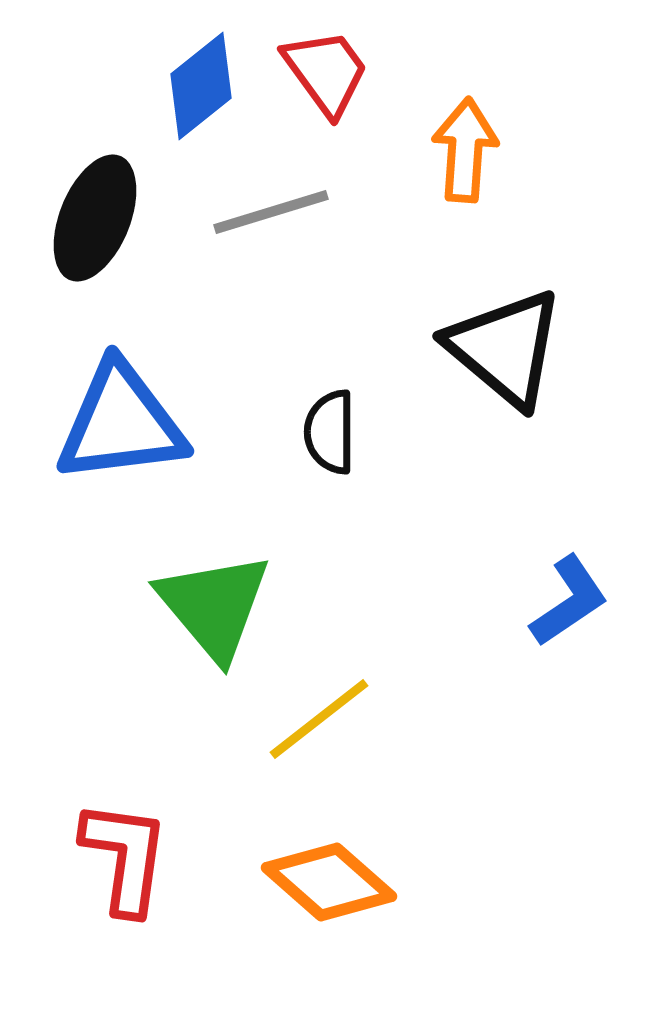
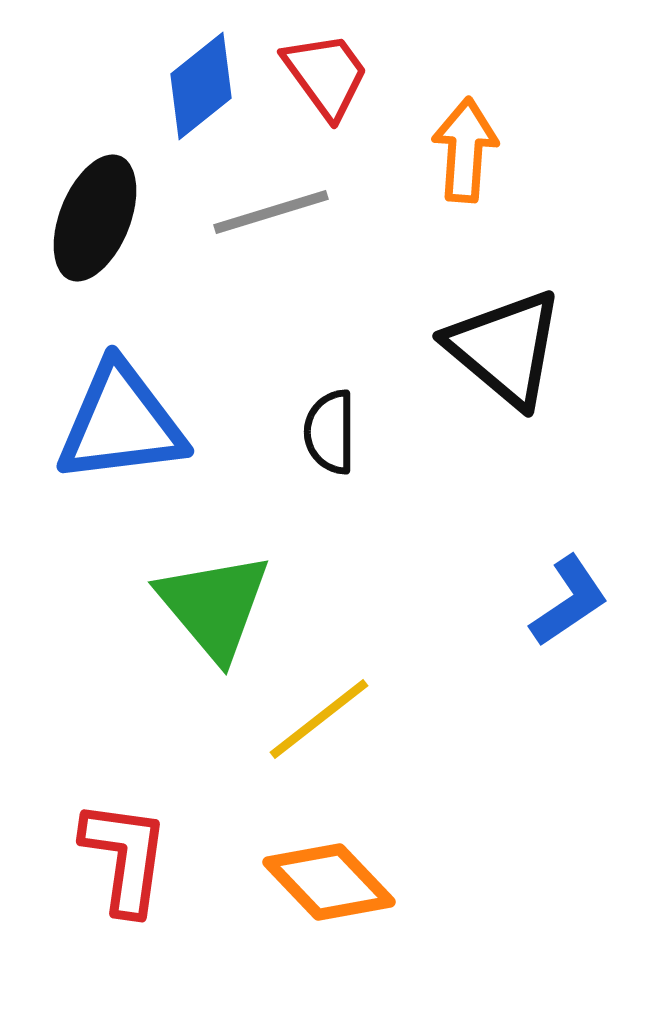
red trapezoid: moved 3 px down
orange diamond: rotated 5 degrees clockwise
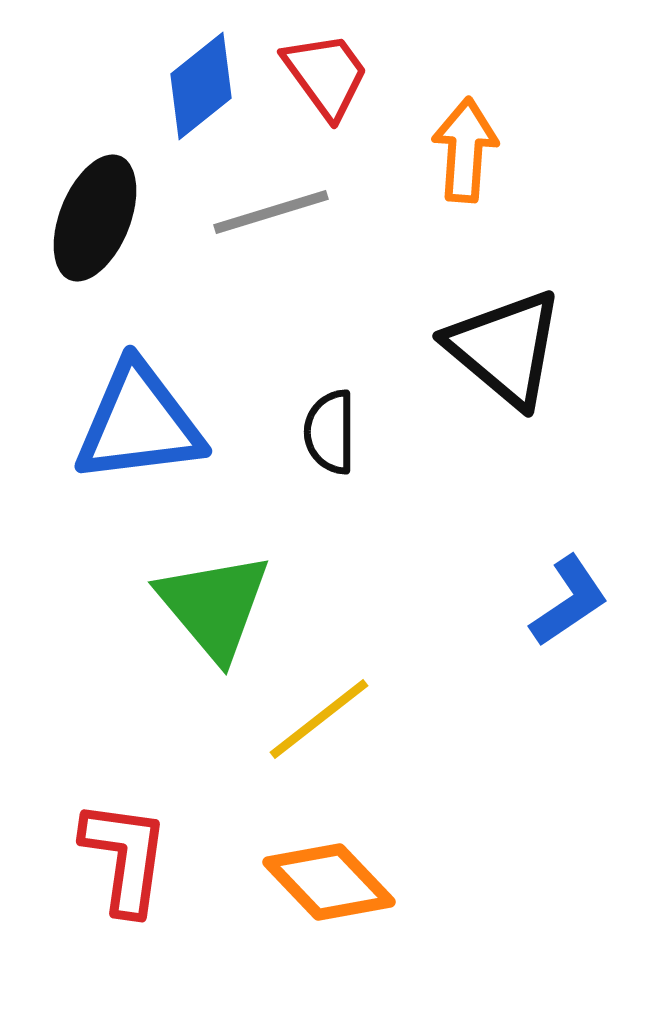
blue triangle: moved 18 px right
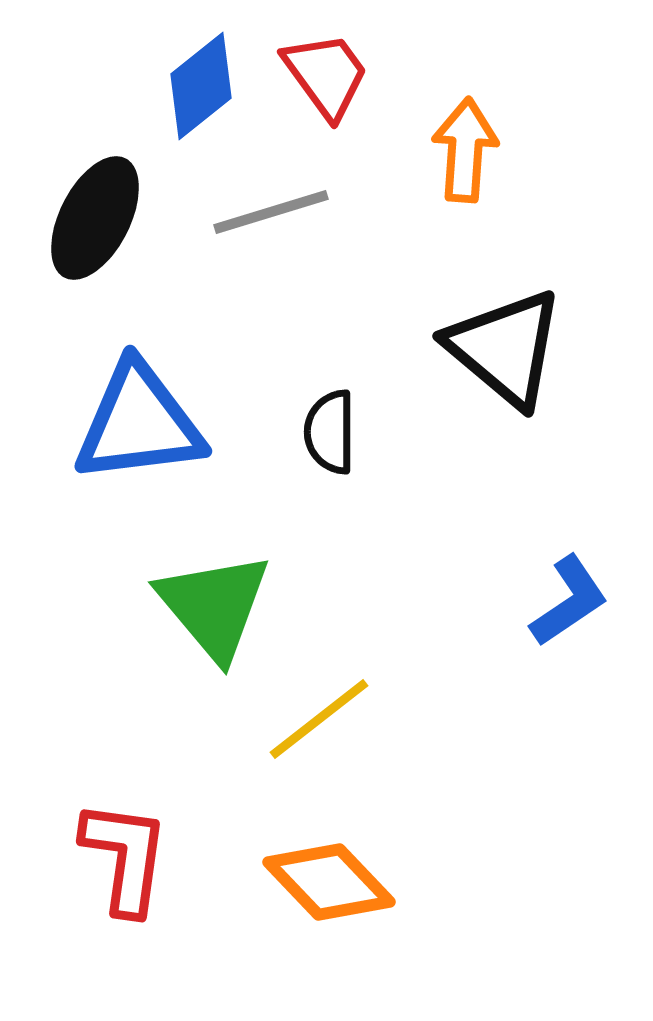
black ellipse: rotated 5 degrees clockwise
